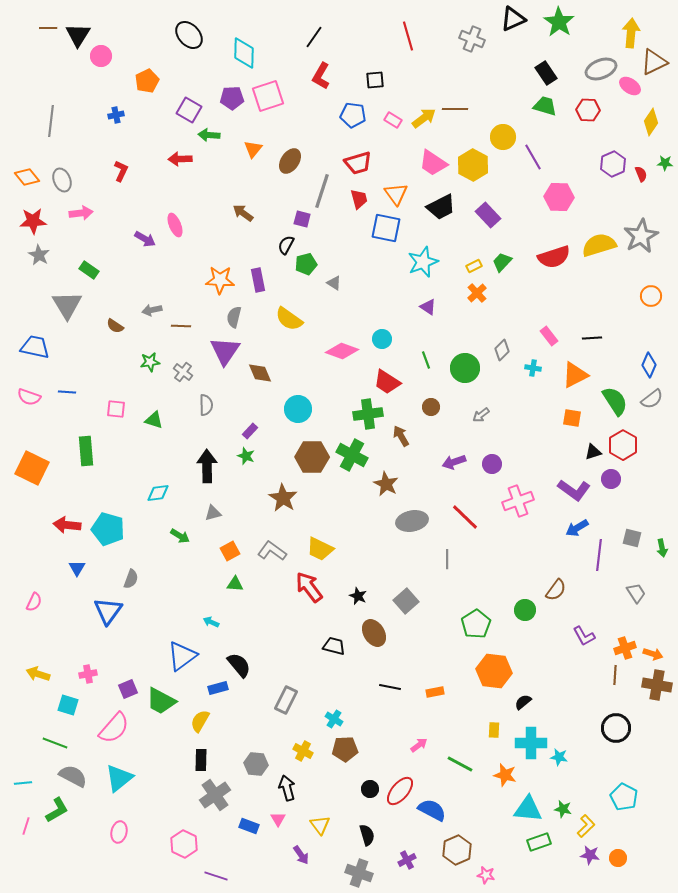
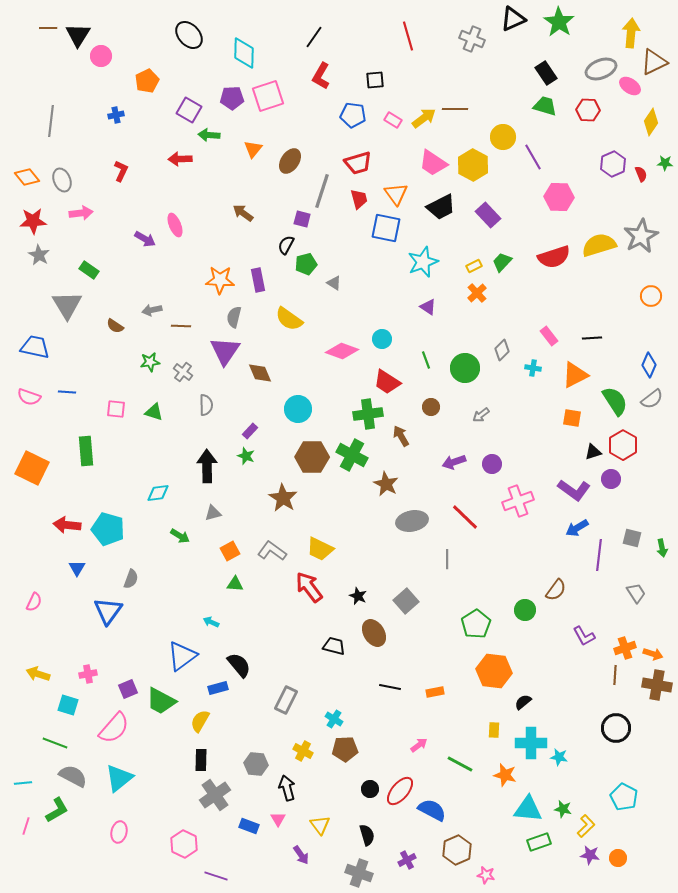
green triangle at (154, 420): moved 8 px up
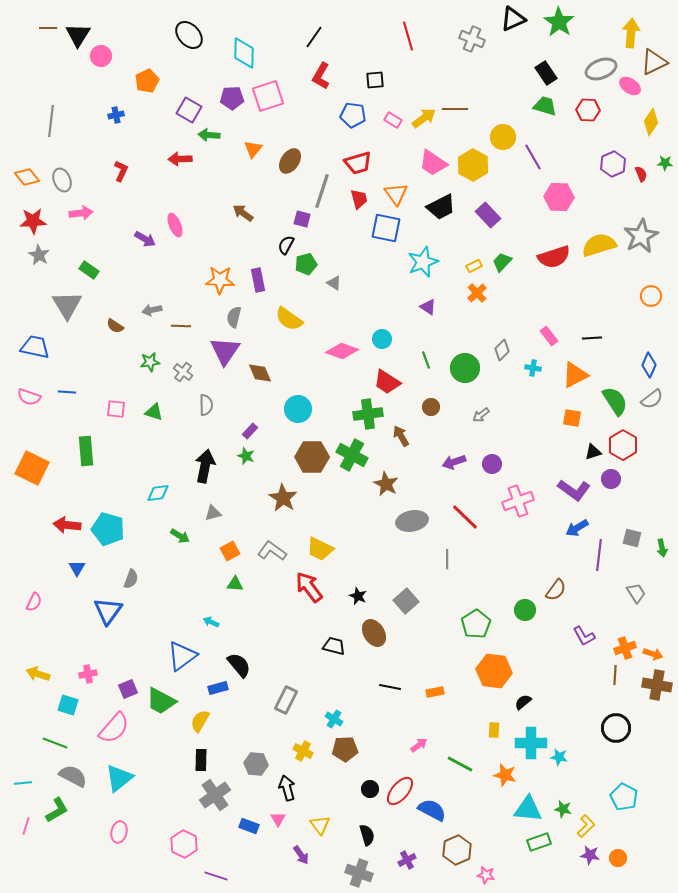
black arrow at (207, 466): moved 2 px left; rotated 12 degrees clockwise
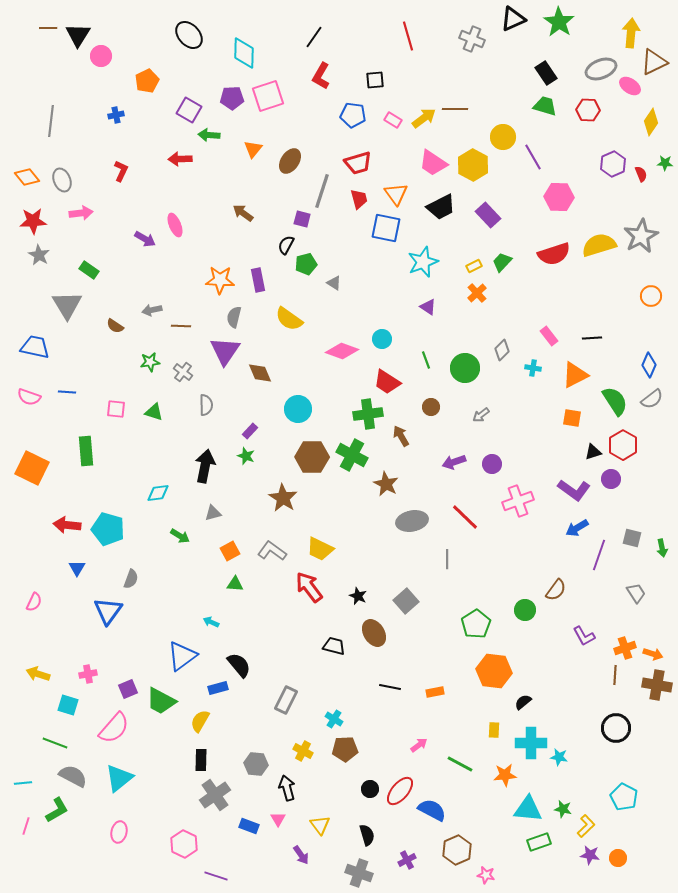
red semicircle at (554, 257): moved 3 px up
purple line at (599, 555): rotated 12 degrees clockwise
orange star at (505, 775): rotated 20 degrees counterclockwise
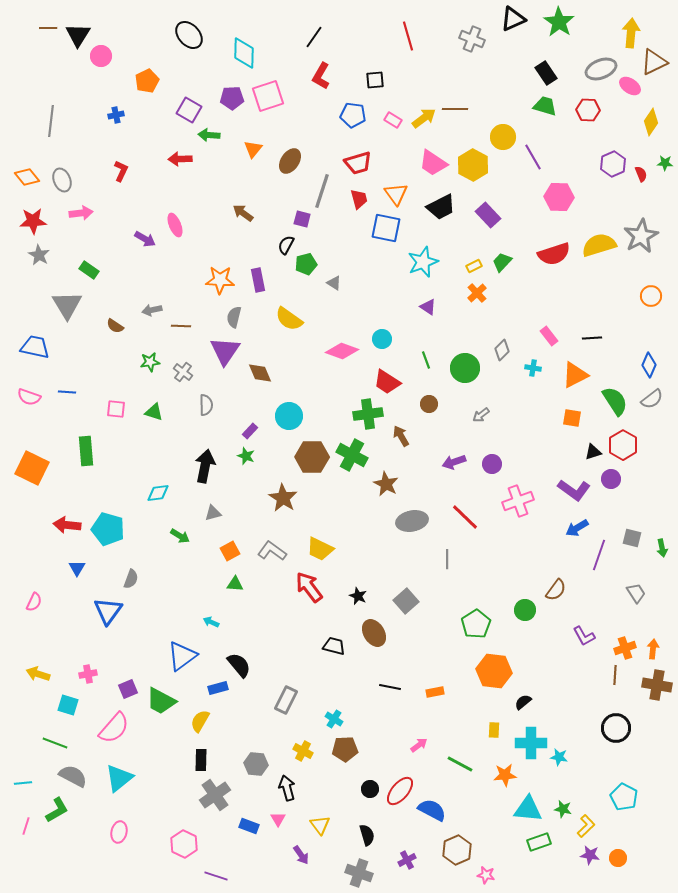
brown circle at (431, 407): moved 2 px left, 3 px up
cyan circle at (298, 409): moved 9 px left, 7 px down
orange arrow at (653, 654): moved 5 px up; rotated 102 degrees counterclockwise
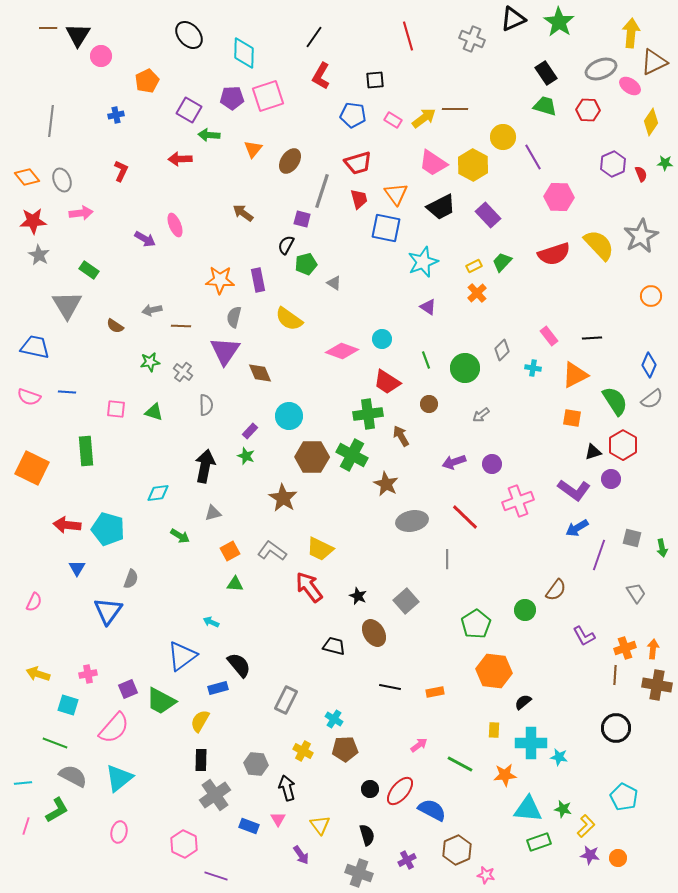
yellow semicircle at (599, 245): rotated 64 degrees clockwise
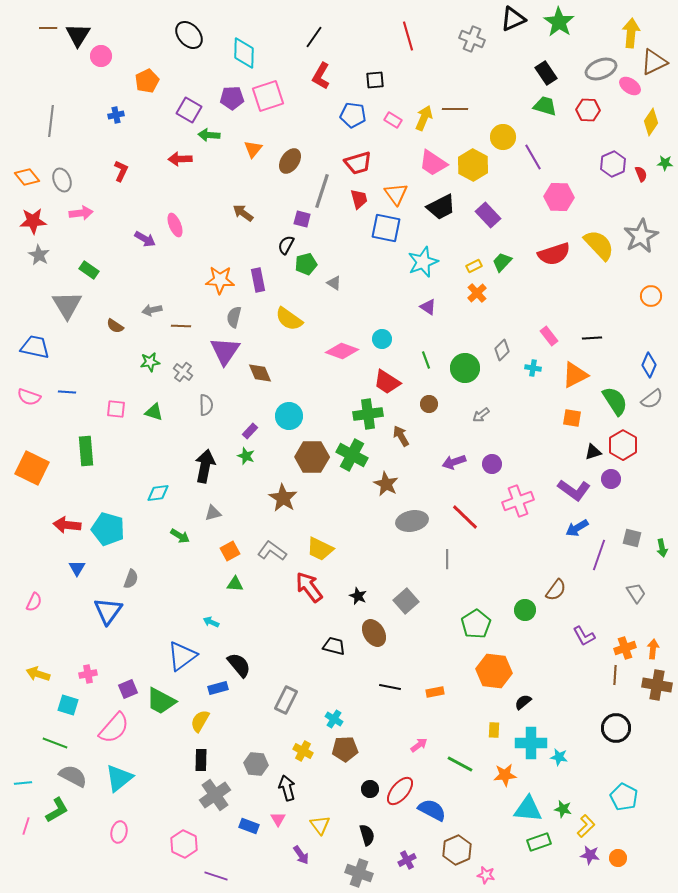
yellow arrow at (424, 118): rotated 30 degrees counterclockwise
